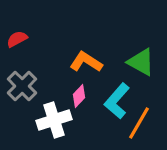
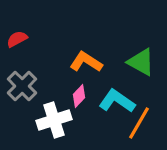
cyan L-shape: rotated 84 degrees clockwise
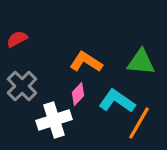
green triangle: rotated 24 degrees counterclockwise
pink diamond: moved 1 px left, 2 px up
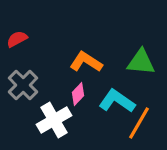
gray cross: moved 1 px right, 1 px up
white cross: rotated 12 degrees counterclockwise
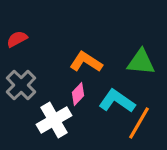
gray cross: moved 2 px left
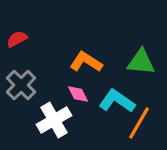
pink diamond: rotated 70 degrees counterclockwise
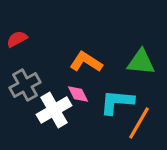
gray cross: moved 4 px right; rotated 16 degrees clockwise
cyan L-shape: moved 1 px down; rotated 30 degrees counterclockwise
white cross: moved 10 px up
